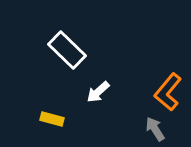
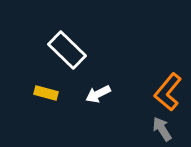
white arrow: moved 2 px down; rotated 15 degrees clockwise
yellow rectangle: moved 6 px left, 26 px up
gray arrow: moved 7 px right
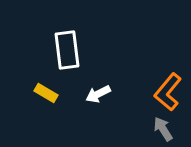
white rectangle: rotated 39 degrees clockwise
yellow rectangle: rotated 15 degrees clockwise
gray arrow: moved 1 px right
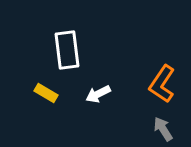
orange L-shape: moved 6 px left, 8 px up; rotated 6 degrees counterclockwise
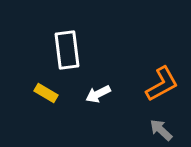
orange L-shape: rotated 153 degrees counterclockwise
gray arrow: moved 2 px left, 1 px down; rotated 15 degrees counterclockwise
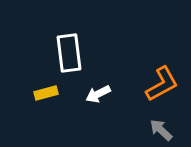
white rectangle: moved 2 px right, 3 px down
yellow rectangle: rotated 45 degrees counterclockwise
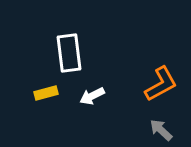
orange L-shape: moved 1 px left
white arrow: moved 6 px left, 2 px down
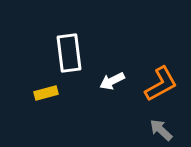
white arrow: moved 20 px right, 15 px up
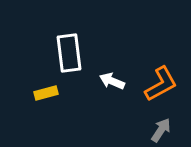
white arrow: rotated 50 degrees clockwise
gray arrow: rotated 80 degrees clockwise
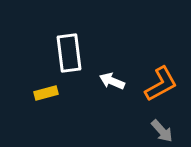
gray arrow: moved 1 px right, 1 px down; rotated 105 degrees clockwise
